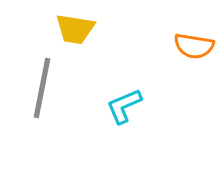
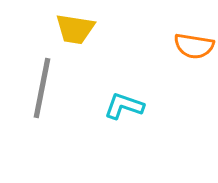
cyan L-shape: rotated 42 degrees clockwise
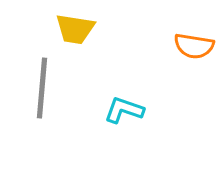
gray line: rotated 6 degrees counterclockwise
cyan L-shape: moved 4 px down
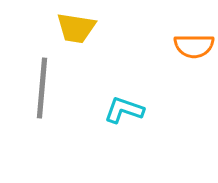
yellow trapezoid: moved 1 px right, 1 px up
orange semicircle: rotated 9 degrees counterclockwise
